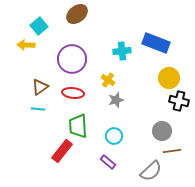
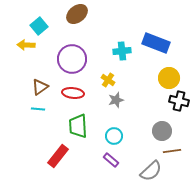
red rectangle: moved 4 px left, 5 px down
purple rectangle: moved 3 px right, 2 px up
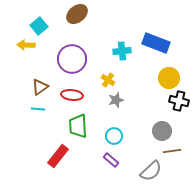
red ellipse: moved 1 px left, 2 px down
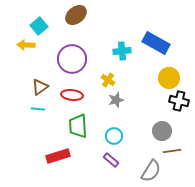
brown ellipse: moved 1 px left, 1 px down
blue rectangle: rotated 8 degrees clockwise
red rectangle: rotated 35 degrees clockwise
gray semicircle: rotated 15 degrees counterclockwise
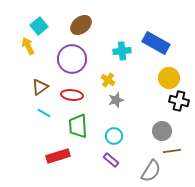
brown ellipse: moved 5 px right, 10 px down
yellow arrow: moved 2 px right, 1 px down; rotated 60 degrees clockwise
cyan line: moved 6 px right, 4 px down; rotated 24 degrees clockwise
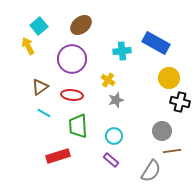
black cross: moved 1 px right, 1 px down
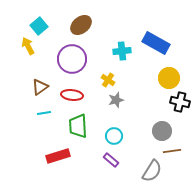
cyan line: rotated 40 degrees counterclockwise
gray semicircle: moved 1 px right
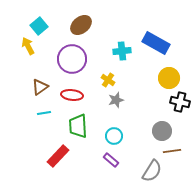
red rectangle: rotated 30 degrees counterclockwise
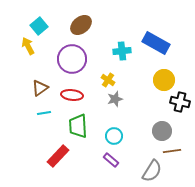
yellow circle: moved 5 px left, 2 px down
brown triangle: moved 1 px down
gray star: moved 1 px left, 1 px up
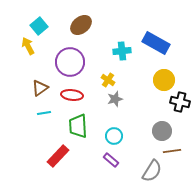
purple circle: moved 2 px left, 3 px down
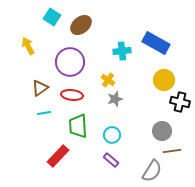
cyan square: moved 13 px right, 9 px up; rotated 18 degrees counterclockwise
cyan circle: moved 2 px left, 1 px up
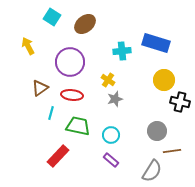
brown ellipse: moved 4 px right, 1 px up
blue rectangle: rotated 12 degrees counterclockwise
cyan line: moved 7 px right; rotated 64 degrees counterclockwise
green trapezoid: rotated 105 degrees clockwise
gray circle: moved 5 px left
cyan circle: moved 1 px left
